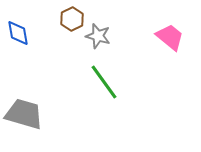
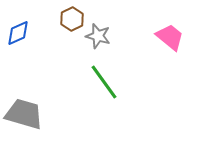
blue diamond: rotated 76 degrees clockwise
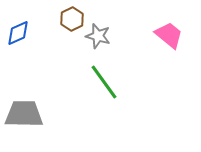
pink trapezoid: moved 1 px left, 2 px up
gray trapezoid: rotated 15 degrees counterclockwise
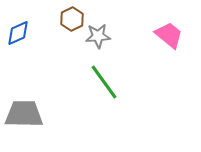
gray star: rotated 20 degrees counterclockwise
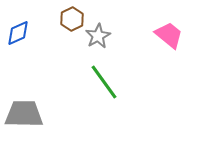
gray star: rotated 25 degrees counterclockwise
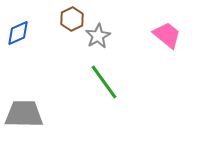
pink trapezoid: moved 2 px left
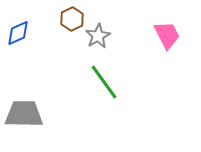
pink trapezoid: rotated 24 degrees clockwise
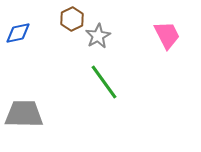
blue diamond: rotated 12 degrees clockwise
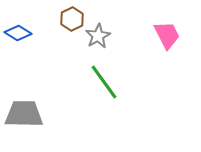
blue diamond: rotated 44 degrees clockwise
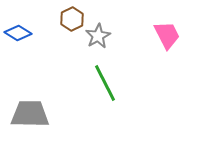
green line: moved 1 px right, 1 px down; rotated 9 degrees clockwise
gray trapezoid: moved 6 px right
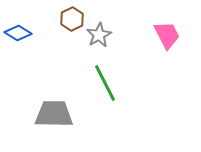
gray star: moved 1 px right, 1 px up
gray trapezoid: moved 24 px right
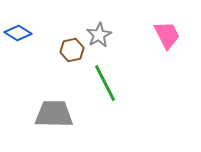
brown hexagon: moved 31 px down; rotated 15 degrees clockwise
